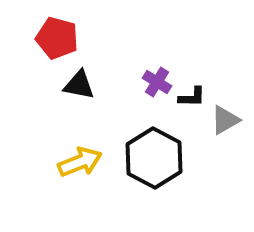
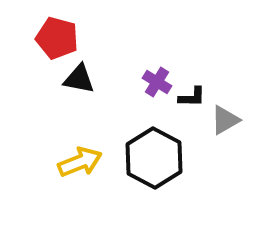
black triangle: moved 6 px up
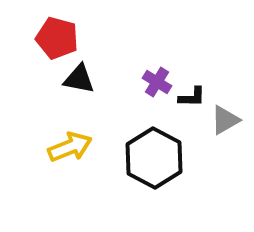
yellow arrow: moved 10 px left, 15 px up
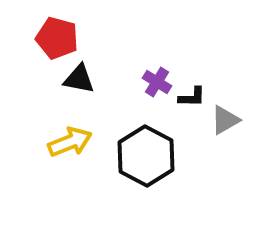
yellow arrow: moved 5 px up
black hexagon: moved 8 px left, 2 px up
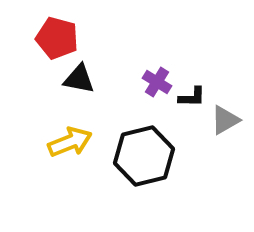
black hexagon: moved 2 px left; rotated 18 degrees clockwise
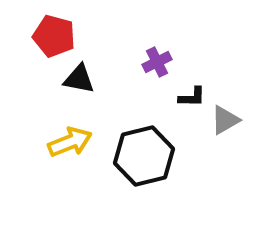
red pentagon: moved 3 px left, 2 px up
purple cross: moved 20 px up; rotated 32 degrees clockwise
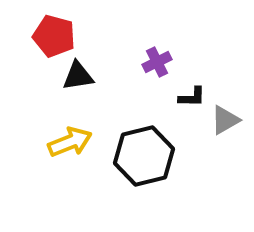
black triangle: moved 1 px left, 3 px up; rotated 20 degrees counterclockwise
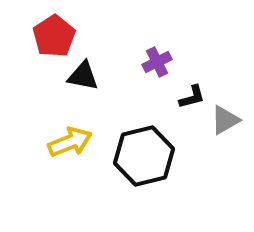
red pentagon: rotated 24 degrees clockwise
black triangle: moved 5 px right; rotated 20 degrees clockwise
black L-shape: rotated 16 degrees counterclockwise
